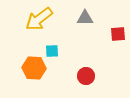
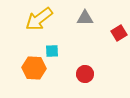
red square: moved 1 px right, 1 px up; rotated 28 degrees counterclockwise
red circle: moved 1 px left, 2 px up
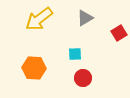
gray triangle: rotated 30 degrees counterclockwise
cyan square: moved 23 px right, 3 px down
red circle: moved 2 px left, 4 px down
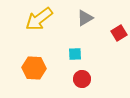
red circle: moved 1 px left, 1 px down
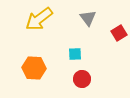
gray triangle: moved 3 px right; rotated 36 degrees counterclockwise
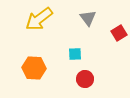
red circle: moved 3 px right
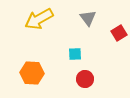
yellow arrow: rotated 8 degrees clockwise
orange hexagon: moved 2 px left, 5 px down
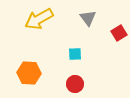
orange hexagon: moved 3 px left
red circle: moved 10 px left, 5 px down
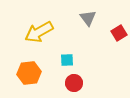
yellow arrow: moved 13 px down
cyan square: moved 8 px left, 6 px down
orange hexagon: rotated 10 degrees counterclockwise
red circle: moved 1 px left, 1 px up
